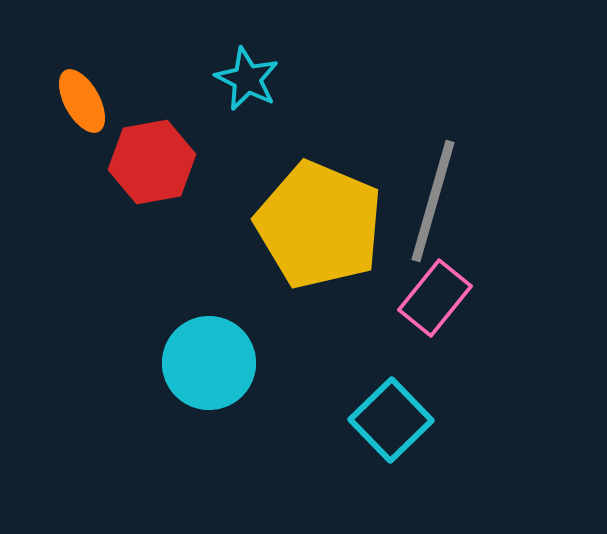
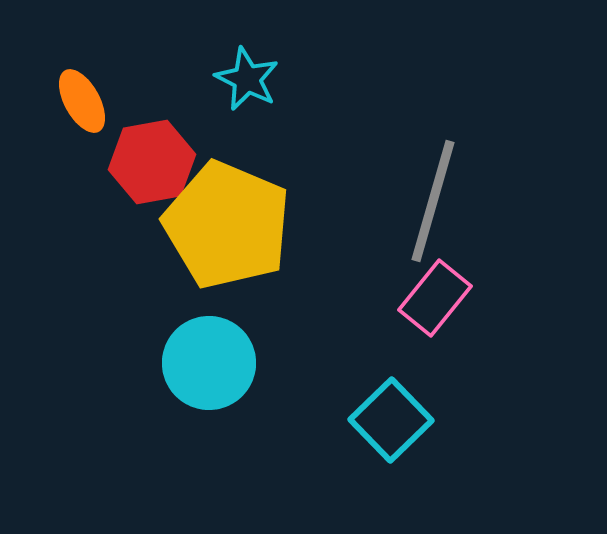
yellow pentagon: moved 92 px left
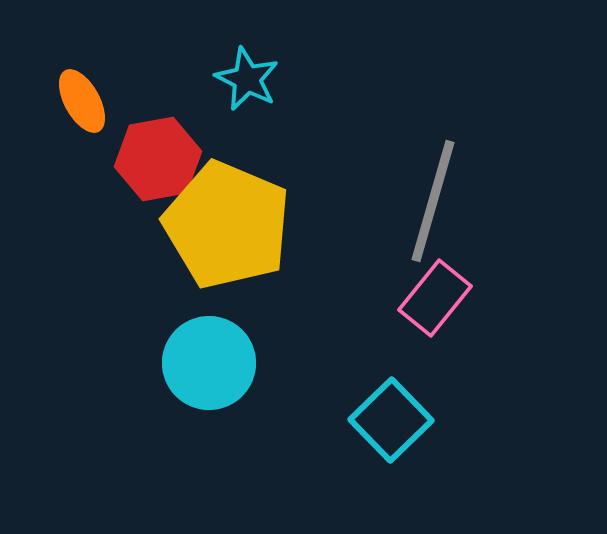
red hexagon: moved 6 px right, 3 px up
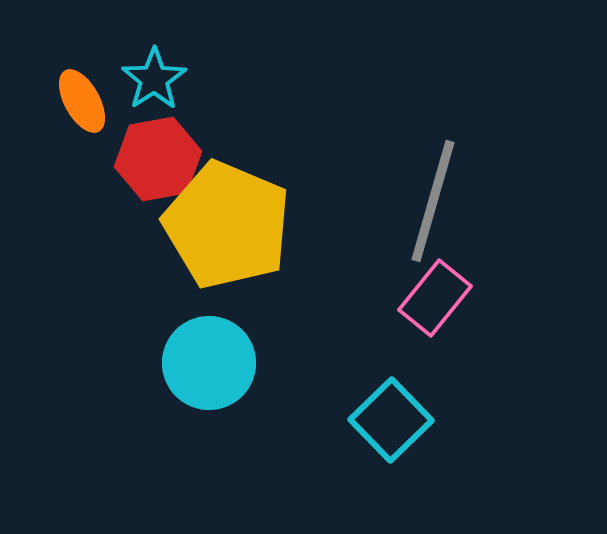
cyan star: moved 93 px left; rotated 12 degrees clockwise
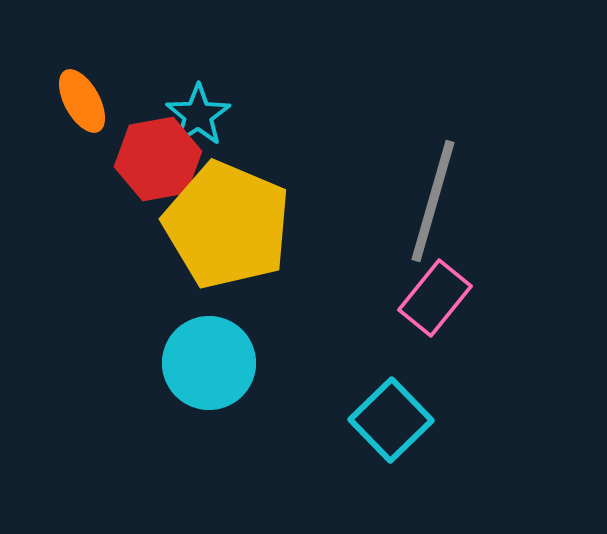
cyan star: moved 44 px right, 36 px down
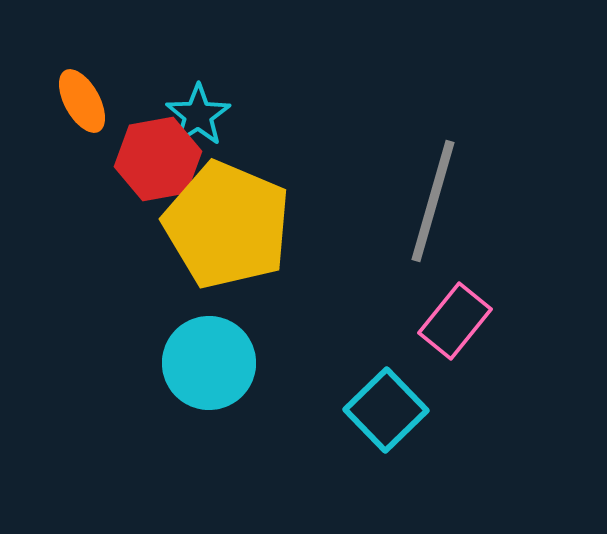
pink rectangle: moved 20 px right, 23 px down
cyan square: moved 5 px left, 10 px up
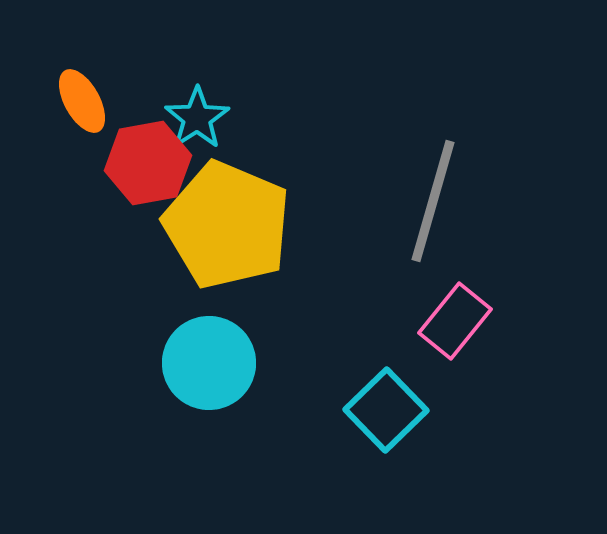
cyan star: moved 1 px left, 3 px down
red hexagon: moved 10 px left, 4 px down
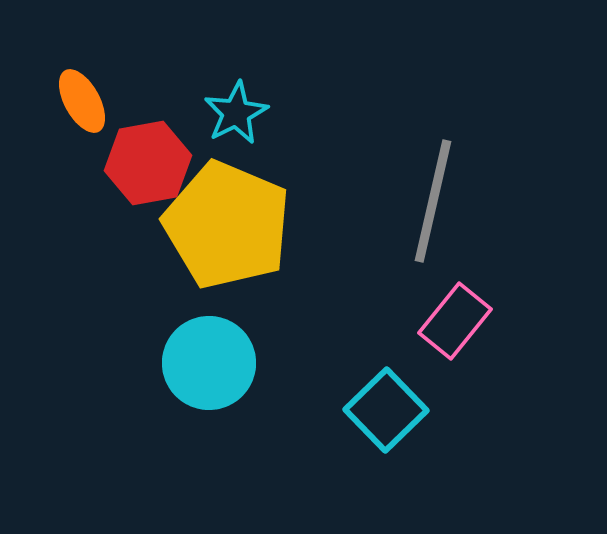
cyan star: moved 39 px right, 5 px up; rotated 6 degrees clockwise
gray line: rotated 3 degrees counterclockwise
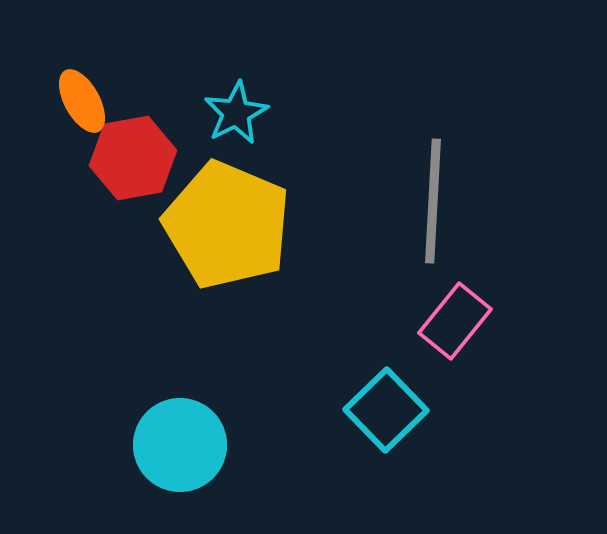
red hexagon: moved 15 px left, 5 px up
gray line: rotated 10 degrees counterclockwise
cyan circle: moved 29 px left, 82 px down
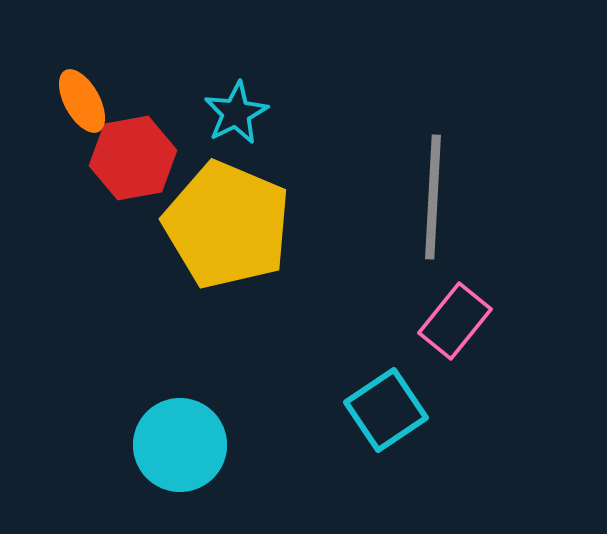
gray line: moved 4 px up
cyan square: rotated 10 degrees clockwise
